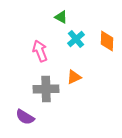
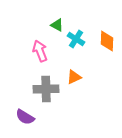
green triangle: moved 4 px left, 8 px down
cyan cross: rotated 18 degrees counterclockwise
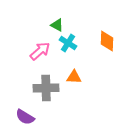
cyan cross: moved 8 px left, 4 px down
pink arrow: rotated 70 degrees clockwise
orange triangle: rotated 28 degrees clockwise
gray cross: moved 1 px up
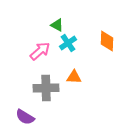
cyan cross: rotated 24 degrees clockwise
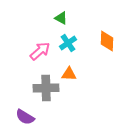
green triangle: moved 4 px right, 7 px up
orange triangle: moved 5 px left, 3 px up
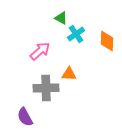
cyan cross: moved 8 px right, 9 px up
purple semicircle: rotated 30 degrees clockwise
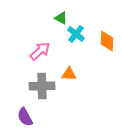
cyan cross: rotated 18 degrees counterclockwise
gray cross: moved 4 px left, 2 px up
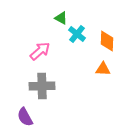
cyan cross: moved 1 px right
orange triangle: moved 34 px right, 5 px up
